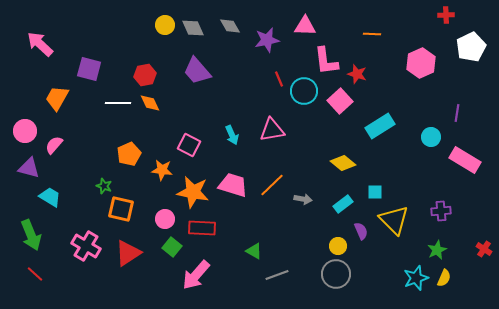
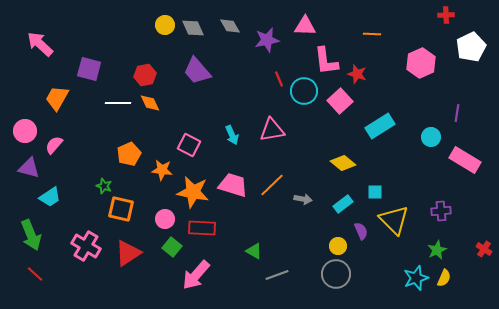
cyan trapezoid at (50, 197): rotated 115 degrees clockwise
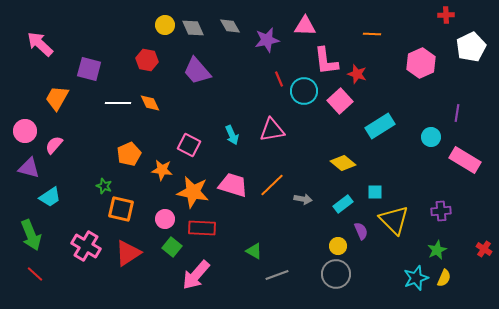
red hexagon at (145, 75): moved 2 px right, 15 px up; rotated 20 degrees clockwise
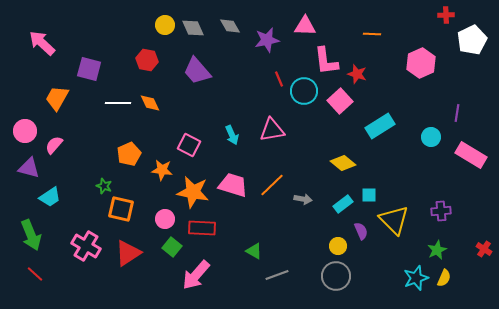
pink arrow at (40, 44): moved 2 px right, 1 px up
white pentagon at (471, 47): moved 1 px right, 7 px up
pink rectangle at (465, 160): moved 6 px right, 5 px up
cyan square at (375, 192): moved 6 px left, 3 px down
gray circle at (336, 274): moved 2 px down
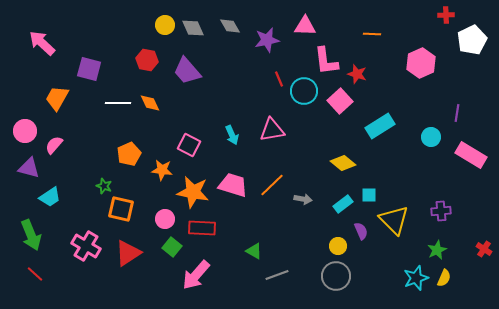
purple trapezoid at (197, 71): moved 10 px left
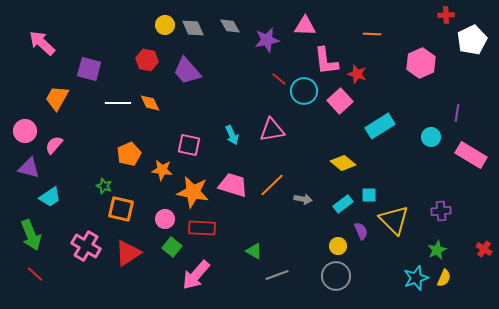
red line at (279, 79): rotated 28 degrees counterclockwise
pink square at (189, 145): rotated 15 degrees counterclockwise
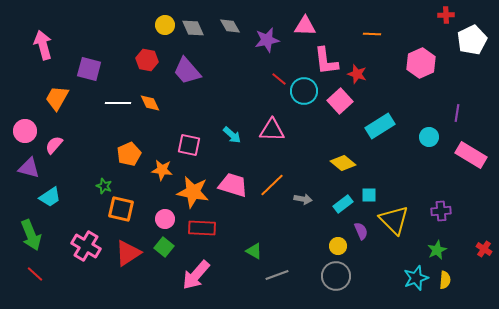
pink arrow at (42, 43): moved 1 px right, 2 px down; rotated 32 degrees clockwise
pink triangle at (272, 130): rotated 12 degrees clockwise
cyan arrow at (232, 135): rotated 24 degrees counterclockwise
cyan circle at (431, 137): moved 2 px left
green square at (172, 247): moved 8 px left
yellow semicircle at (444, 278): moved 1 px right, 2 px down; rotated 18 degrees counterclockwise
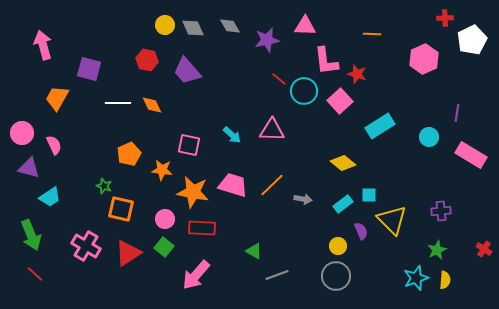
red cross at (446, 15): moved 1 px left, 3 px down
pink hexagon at (421, 63): moved 3 px right, 4 px up
orange diamond at (150, 103): moved 2 px right, 2 px down
pink circle at (25, 131): moved 3 px left, 2 px down
pink semicircle at (54, 145): rotated 114 degrees clockwise
yellow triangle at (394, 220): moved 2 px left
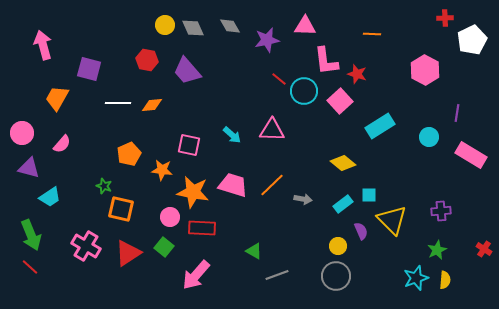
pink hexagon at (424, 59): moved 1 px right, 11 px down; rotated 8 degrees counterclockwise
orange diamond at (152, 105): rotated 70 degrees counterclockwise
pink semicircle at (54, 145): moved 8 px right, 1 px up; rotated 66 degrees clockwise
pink circle at (165, 219): moved 5 px right, 2 px up
red line at (35, 274): moved 5 px left, 7 px up
